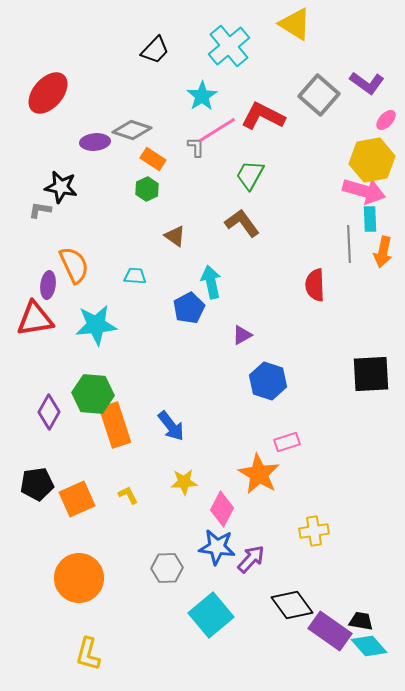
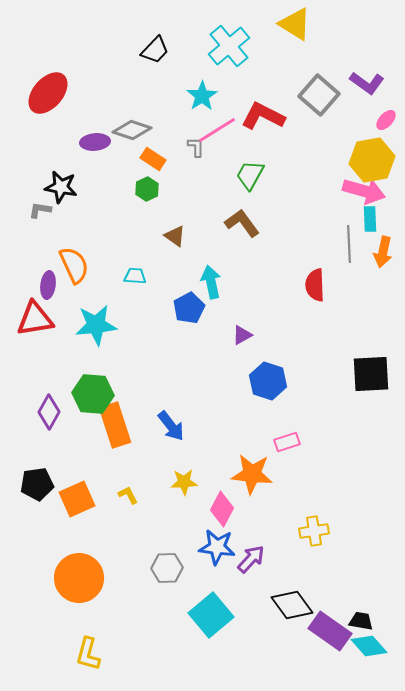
orange star at (259, 474): moved 7 px left; rotated 24 degrees counterclockwise
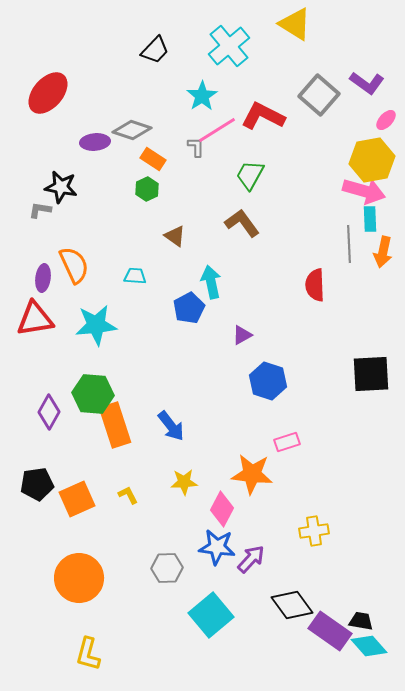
purple ellipse at (48, 285): moved 5 px left, 7 px up
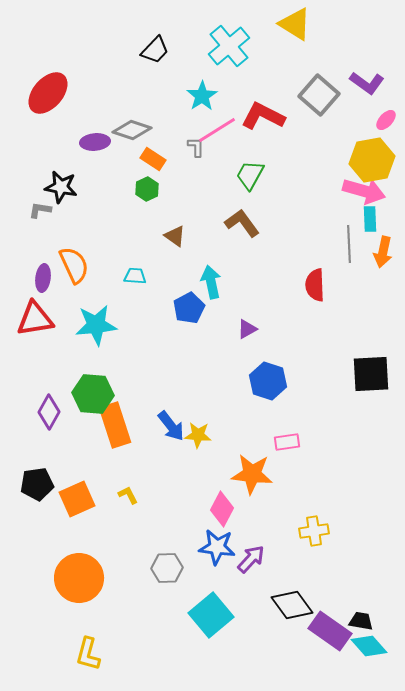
purple triangle at (242, 335): moved 5 px right, 6 px up
pink rectangle at (287, 442): rotated 10 degrees clockwise
yellow star at (184, 482): moved 14 px right, 47 px up; rotated 8 degrees clockwise
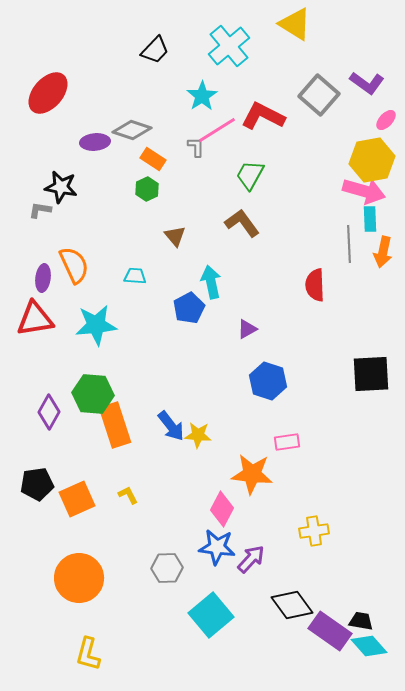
brown triangle at (175, 236): rotated 15 degrees clockwise
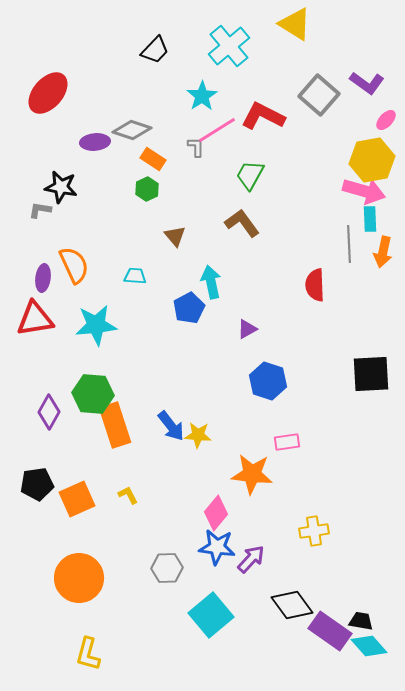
pink diamond at (222, 509): moved 6 px left, 4 px down; rotated 12 degrees clockwise
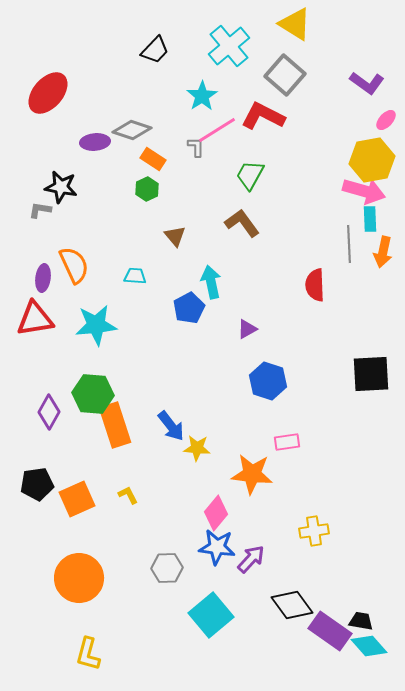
gray square at (319, 95): moved 34 px left, 20 px up
yellow star at (198, 435): moved 1 px left, 13 px down
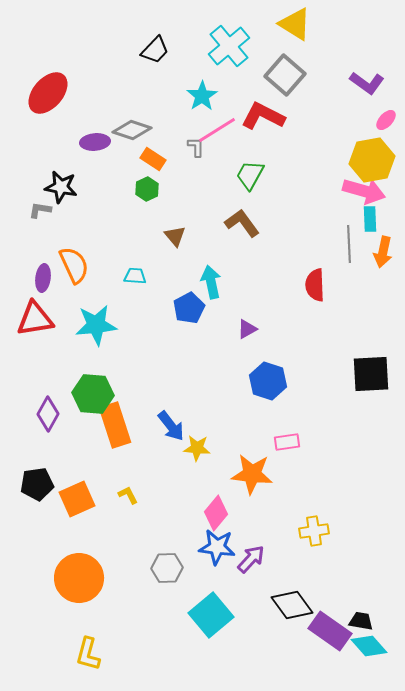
purple diamond at (49, 412): moved 1 px left, 2 px down
